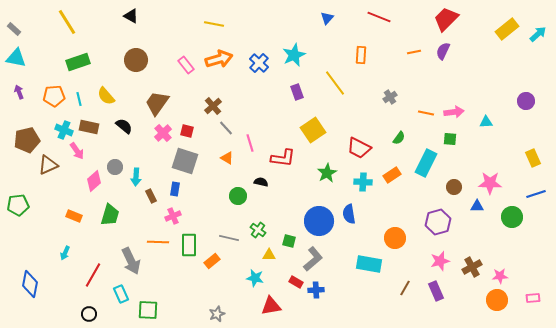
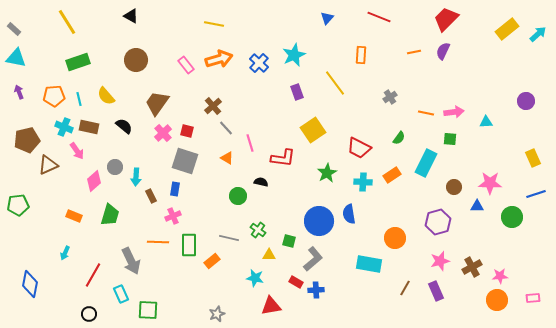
cyan cross at (64, 130): moved 3 px up
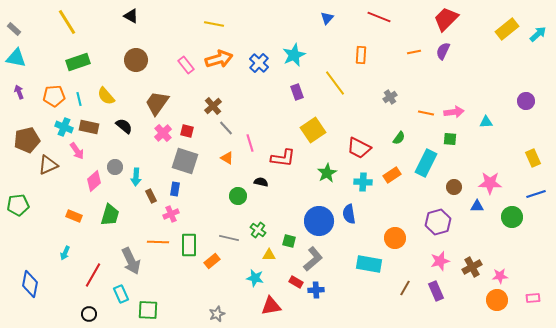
pink cross at (173, 216): moved 2 px left, 2 px up
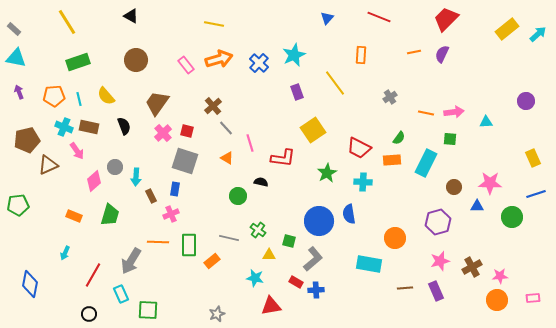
purple semicircle at (443, 51): moved 1 px left, 3 px down
black semicircle at (124, 126): rotated 30 degrees clockwise
orange rectangle at (392, 175): moved 15 px up; rotated 30 degrees clockwise
gray arrow at (131, 261): rotated 56 degrees clockwise
brown line at (405, 288): rotated 56 degrees clockwise
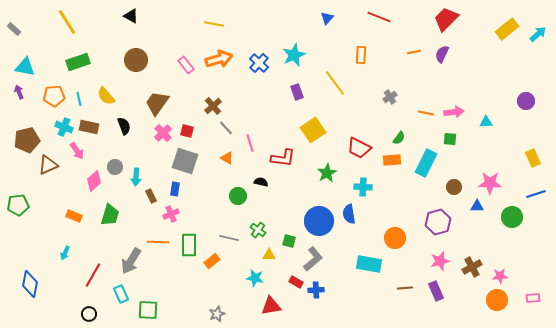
cyan triangle at (16, 58): moved 9 px right, 9 px down
cyan cross at (363, 182): moved 5 px down
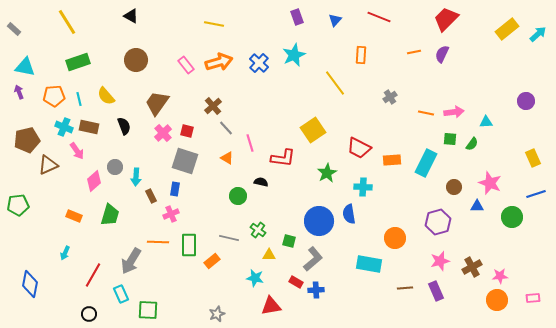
blue triangle at (327, 18): moved 8 px right, 2 px down
orange arrow at (219, 59): moved 3 px down
purple rectangle at (297, 92): moved 75 px up
green semicircle at (399, 138): moved 73 px right, 6 px down
pink star at (490, 183): rotated 20 degrees clockwise
